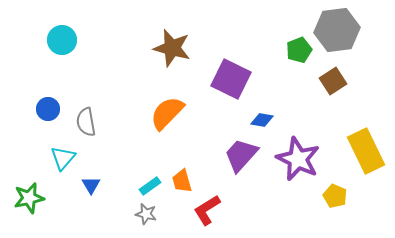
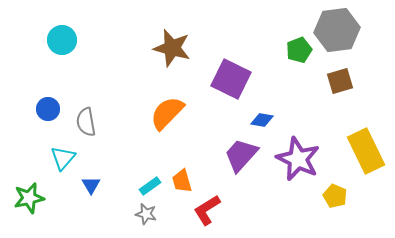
brown square: moved 7 px right; rotated 16 degrees clockwise
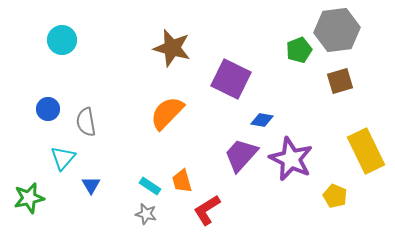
purple star: moved 7 px left
cyan rectangle: rotated 70 degrees clockwise
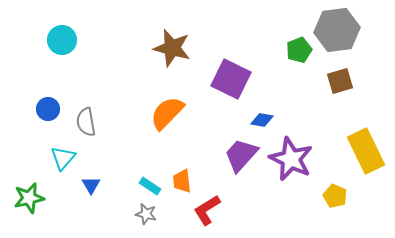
orange trapezoid: rotated 10 degrees clockwise
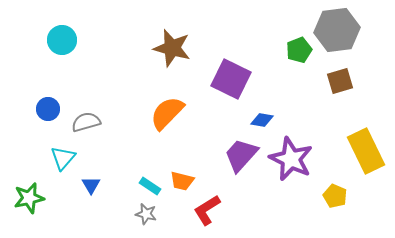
gray semicircle: rotated 84 degrees clockwise
orange trapezoid: rotated 70 degrees counterclockwise
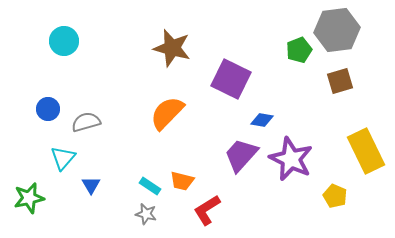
cyan circle: moved 2 px right, 1 px down
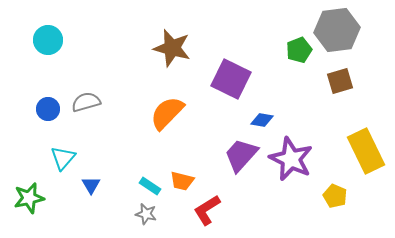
cyan circle: moved 16 px left, 1 px up
gray semicircle: moved 20 px up
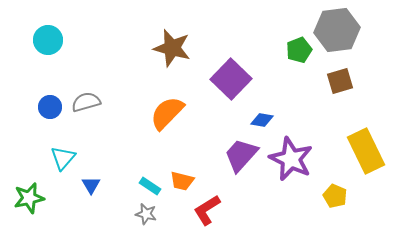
purple square: rotated 18 degrees clockwise
blue circle: moved 2 px right, 2 px up
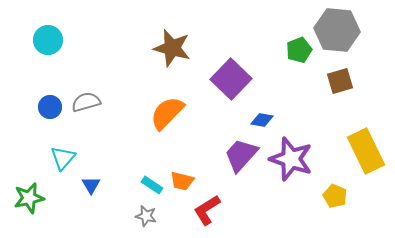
gray hexagon: rotated 12 degrees clockwise
purple star: rotated 6 degrees counterclockwise
cyan rectangle: moved 2 px right, 1 px up
gray star: moved 2 px down
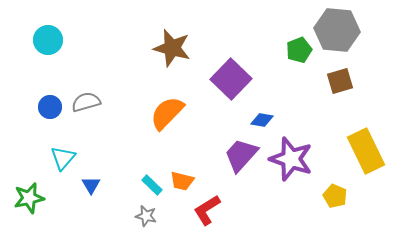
cyan rectangle: rotated 10 degrees clockwise
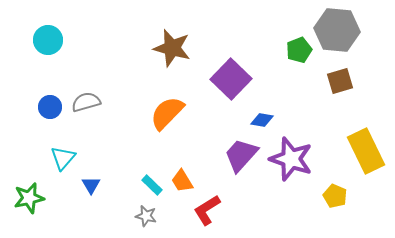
orange trapezoid: rotated 45 degrees clockwise
